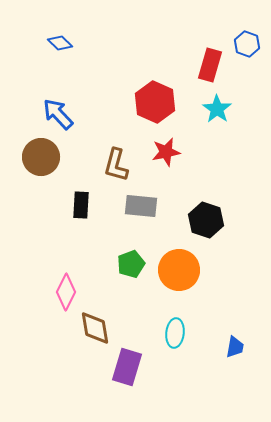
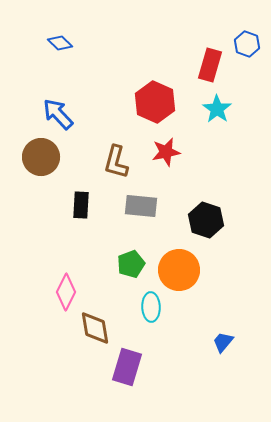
brown L-shape: moved 3 px up
cyan ellipse: moved 24 px left, 26 px up; rotated 8 degrees counterclockwise
blue trapezoid: moved 12 px left, 5 px up; rotated 150 degrees counterclockwise
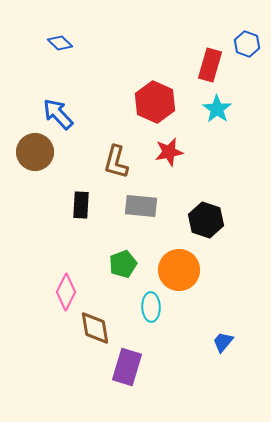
red star: moved 3 px right
brown circle: moved 6 px left, 5 px up
green pentagon: moved 8 px left
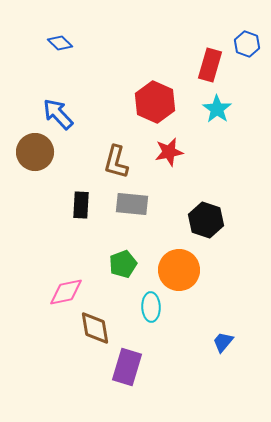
gray rectangle: moved 9 px left, 2 px up
pink diamond: rotated 51 degrees clockwise
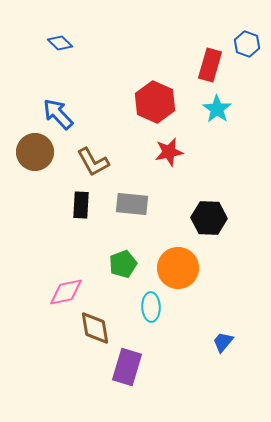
brown L-shape: moved 23 px left; rotated 44 degrees counterclockwise
black hexagon: moved 3 px right, 2 px up; rotated 16 degrees counterclockwise
orange circle: moved 1 px left, 2 px up
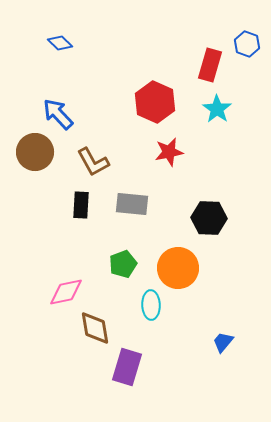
cyan ellipse: moved 2 px up
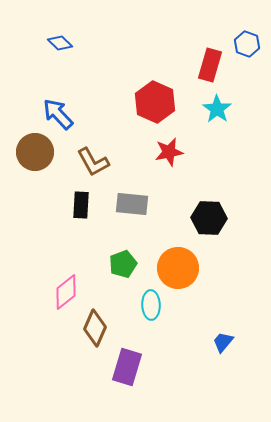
pink diamond: rotated 27 degrees counterclockwise
brown diamond: rotated 33 degrees clockwise
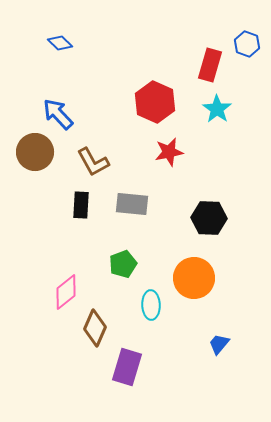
orange circle: moved 16 px right, 10 px down
blue trapezoid: moved 4 px left, 2 px down
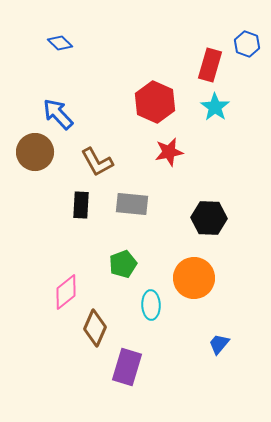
cyan star: moved 2 px left, 2 px up
brown L-shape: moved 4 px right
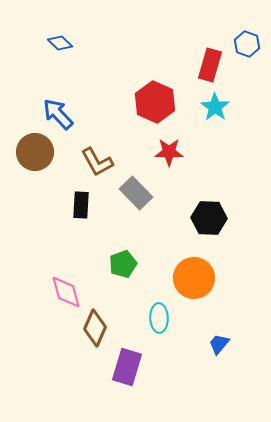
red star: rotated 12 degrees clockwise
gray rectangle: moved 4 px right, 11 px up; rotated 40 degrees clockwise
pink diamond: rotated 66 degrees counterclockwise
cyan ellipse: moved 8 px right, 13 px down
